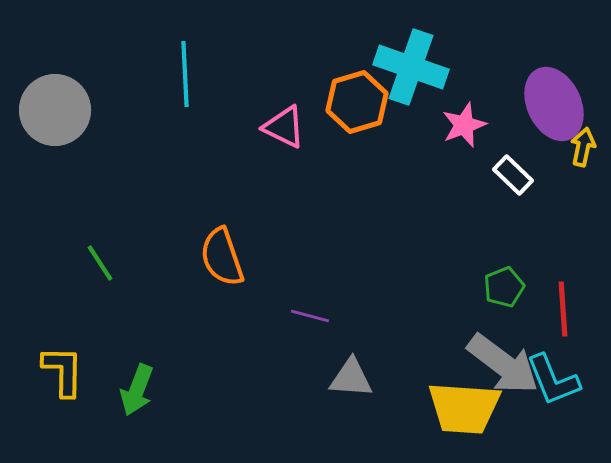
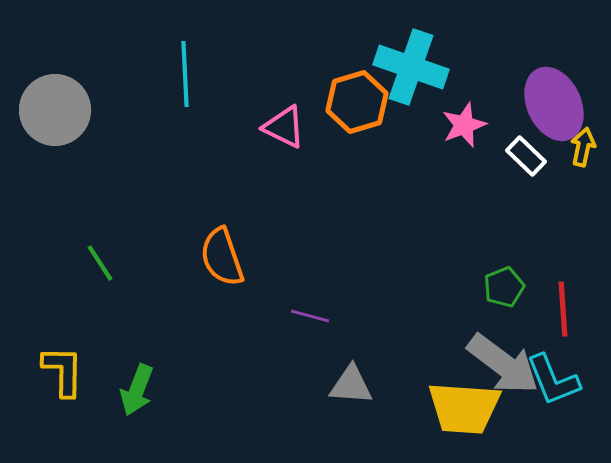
white rectangle: moved 13 px right, 19 px up
gray triangle: moved 7 px down
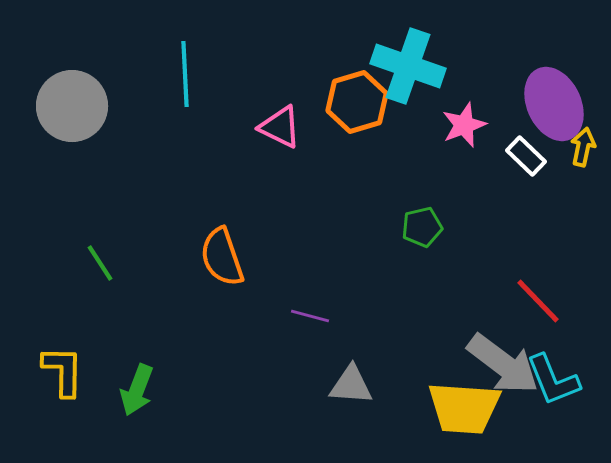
cyan cross: moved 3 px left, 1 px up
gray circle: moved 17 px right, 4 px up
pink triangle: moved 4 px left
green pentagon: moved 82 px left, 60 px up; rotated 9 degrees clockwise
red line: moved 25 px left, 8 px up; rotated 40 degrees counterclockwise
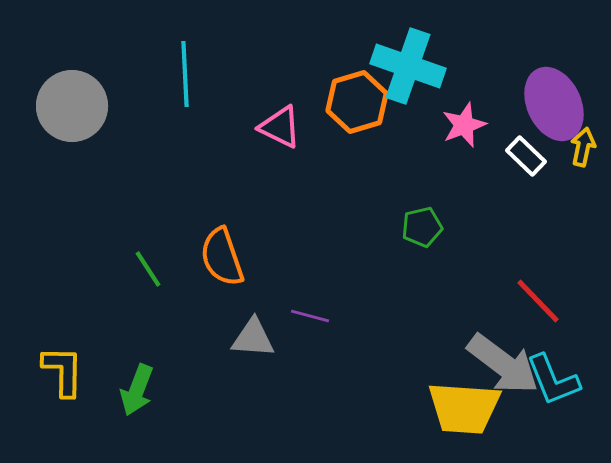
green line: moved 48 px right, 6 px down
gray triangle: moved 98 px left, 47 px up
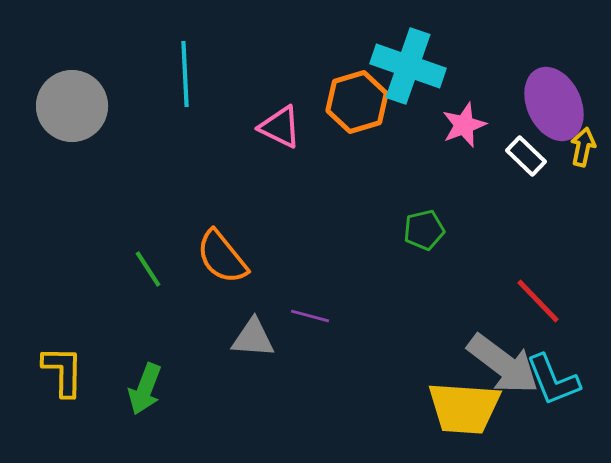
green pentagon: moved 2 px right, 3 px down
orange semicircle: rotated 20 degrees counterclockwise
green arrow: moved 8 px right, 1 px up
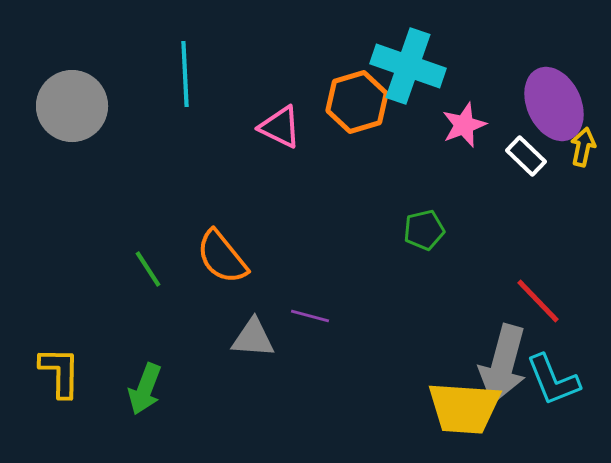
gray arrow: rotated 68 degrees clockwise
yellow L-shape: moved 3 px left, 1 px down
